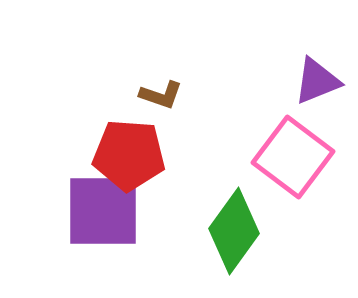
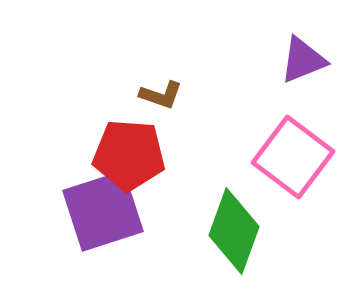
purple triangle: moved 14 px left, 21 px up
purple square: rotated 18 degrees counterclockwise
green diamond: rotated 16 degrees counterclockwise
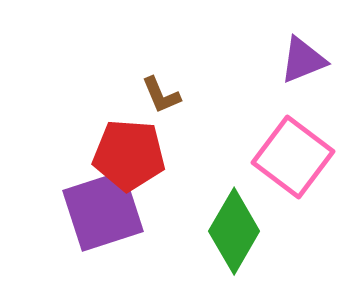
brown L-shape: rotated 48 degrees clockwise
green diamond: rotated 10 degrees clockwise
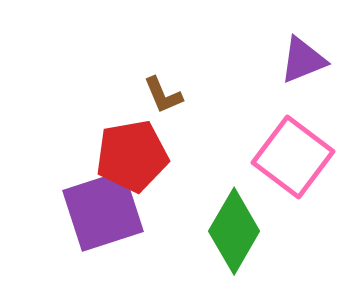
brown L-shape: moved 2 px right
red pentagon: moved 3 px right, 1 px down; rotated 14 degrees counterclockwise
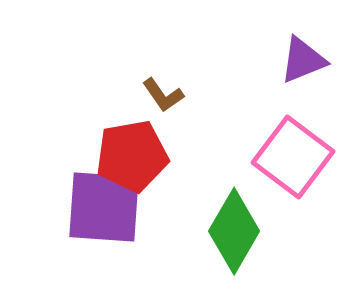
brown L-shape: rotated 12 degrees counterclockwise
purple square: moved 1 px right, 4 px up; rotated 22 degrees clockwise
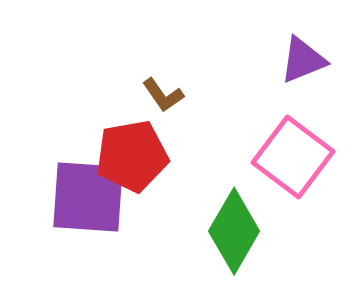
purple square: moved 16 px left, 10 px up
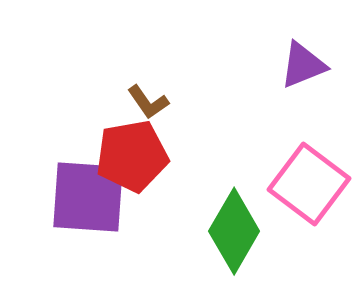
purple triangle: moved 5 px down
brown L-shape: moved 15 px left, 7 px down
pink square: moved 16 px right, 27 px down
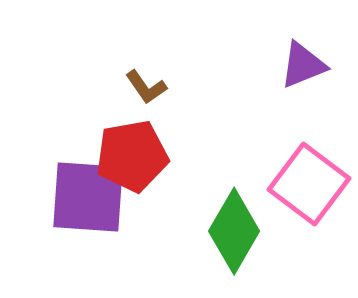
brown L-shape: moved 2 px left, 15 px up
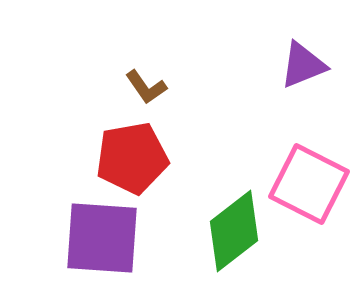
red pentagon: moved 2 px down
pink square: rotated 10 degrees counterclockwise
purple square: moved 14 px right, 41 px down
green diamond: rotated 22 degrees clockwise
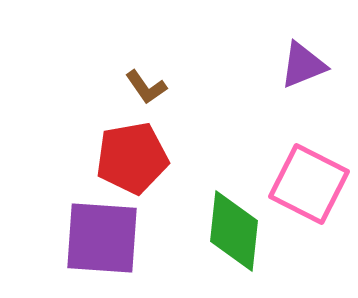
green diamond: rotated 46 degrees counterclockwise
